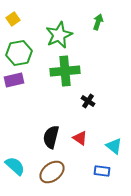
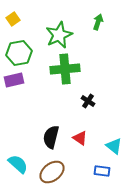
green cross: moved 2 px up
cyan semicircle: moved 3 px right, 2 px up
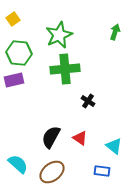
green arrow: moved 17 px right, 10 px down
green hexagon: rotated 15 degrees clockwise
black semicircle: rotated 15 degrees clockwise
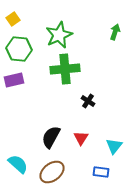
green hexagon: moved 4 px up
red triangle: moved 1 px right; rotated 28 degrees clockwise
cyan triangle: rotated 30 degrees clockwise
blue rectangle: moved 1 px left, 1 px down
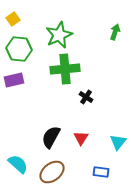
black cross: moved 2 px left, 4 px up
cyan triangle: moved 4 px right, 4 px up
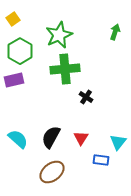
green hexagon: moved 1 px right, 2 px down; rotated 25 degrees clockwise
cyan semicircle: moved 25 px up
blue rectangle: moved 12 px up
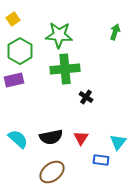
green star: rotated 28 degrees clockwise
black semicircle: rotated 130 degrees counterclockwise
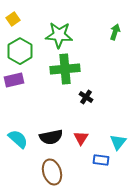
brown ellipse: rotated 70 degrees counterclockwise
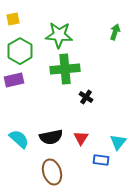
yellow square: rotated 24 degrees clockwise
cyan semicircle: moved 1 px right
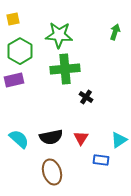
cyan triangle: moved 1 px right, 2 px up; rotated 18 degrees clockwise
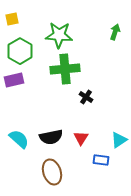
yellow square: moved 1 px left
